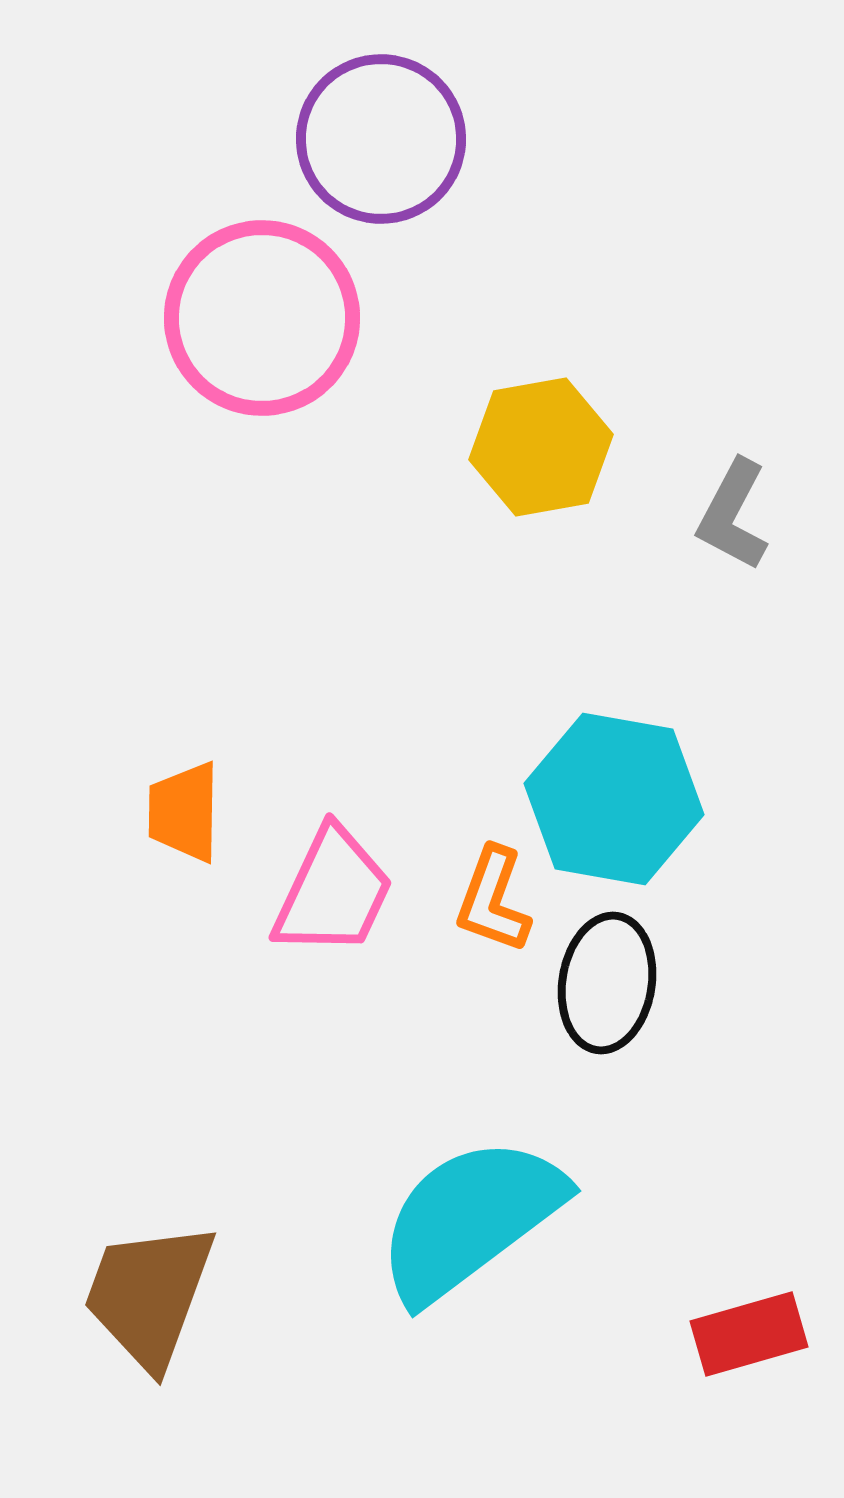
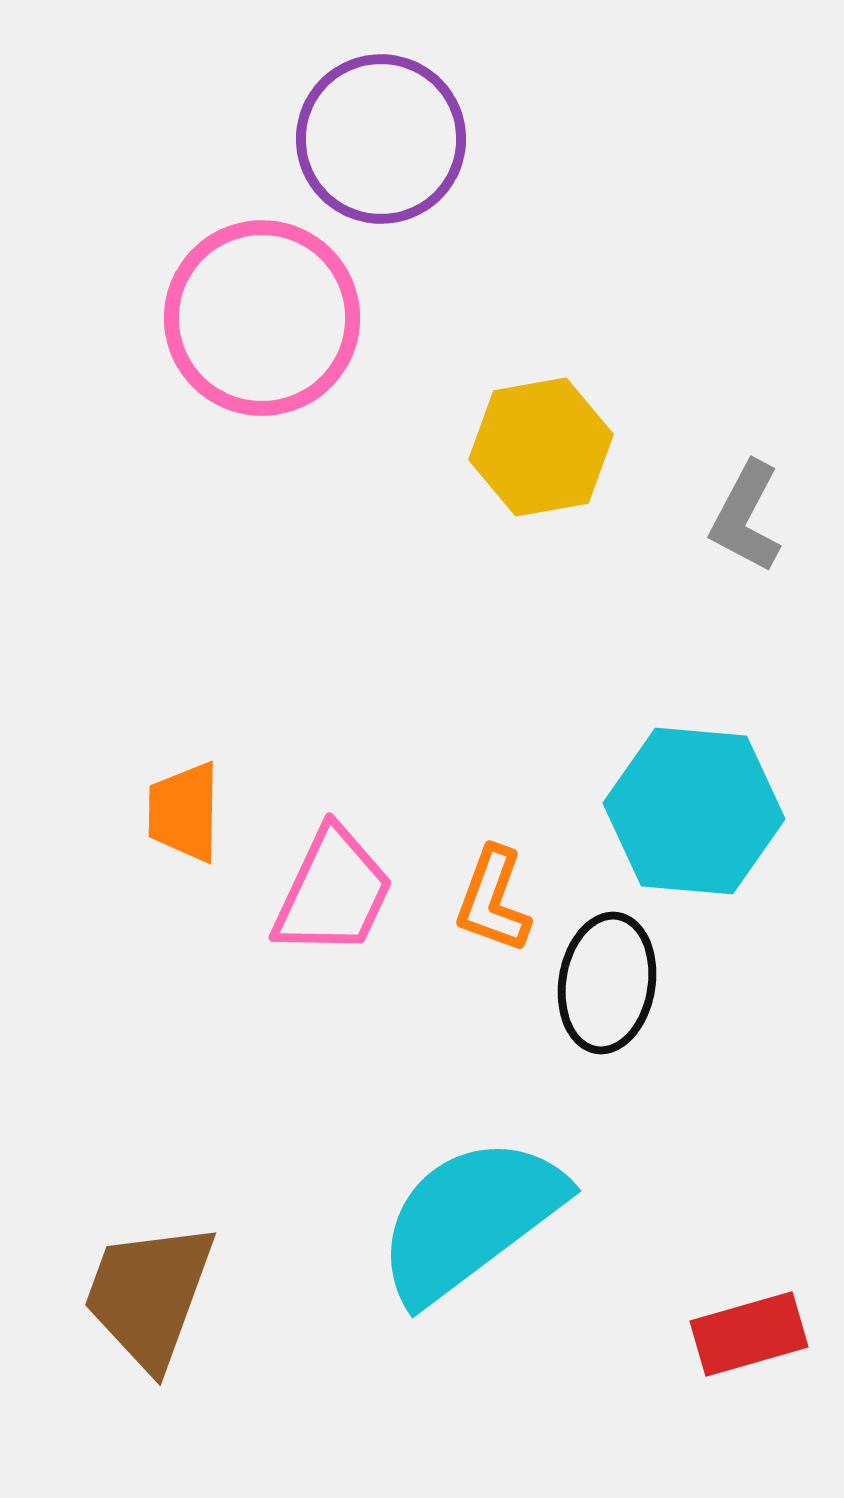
gray L-shape: moved 13 px right, 2 px down
cyan hexagon: moved 80 px right, 12 px down; rotated 5 degrees counterclockwise
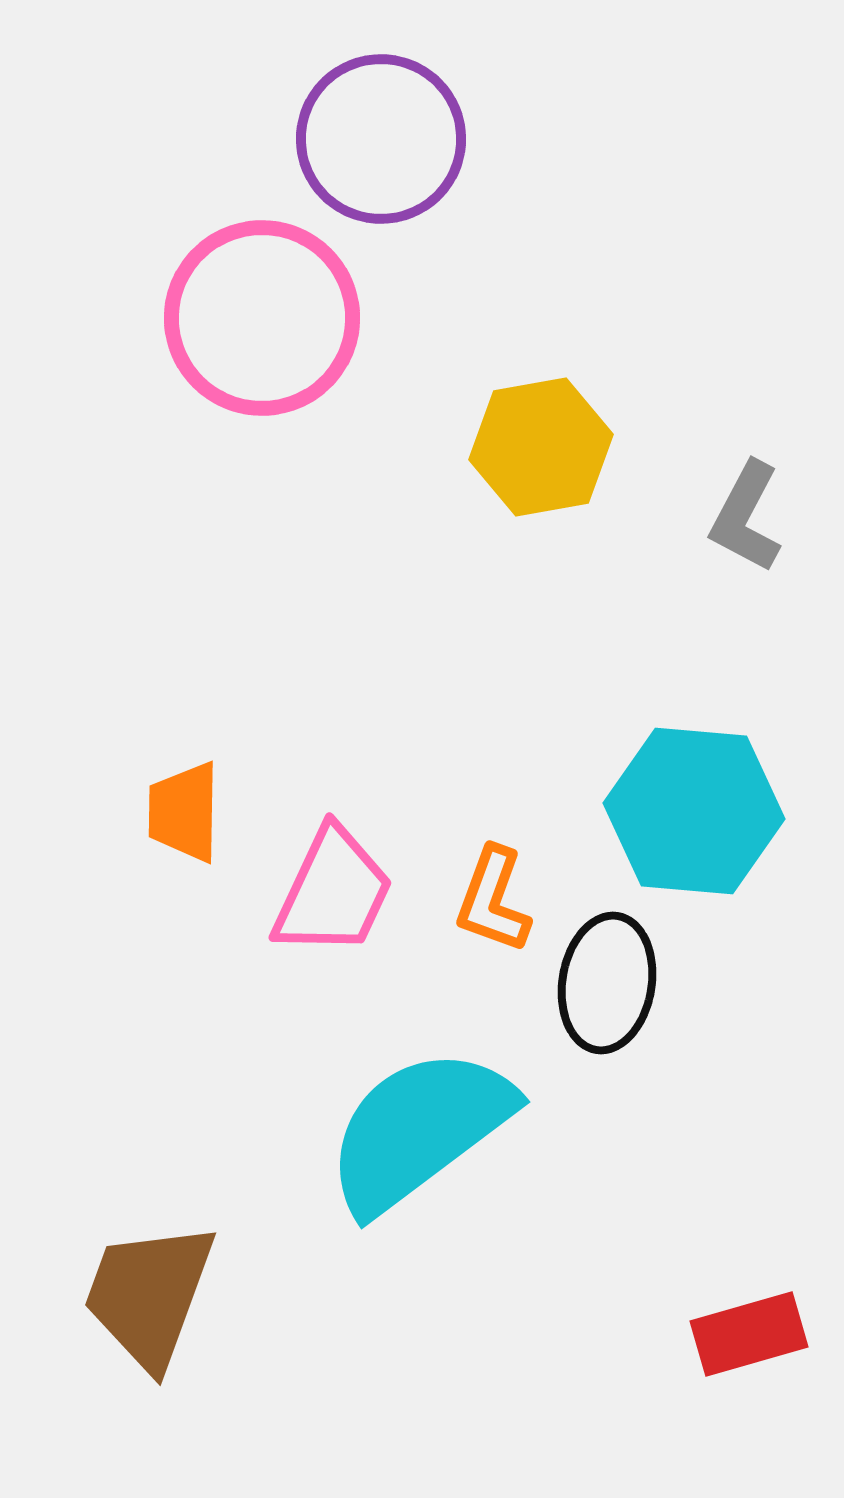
cyan semicircle: moved 51 px left, 89 px up
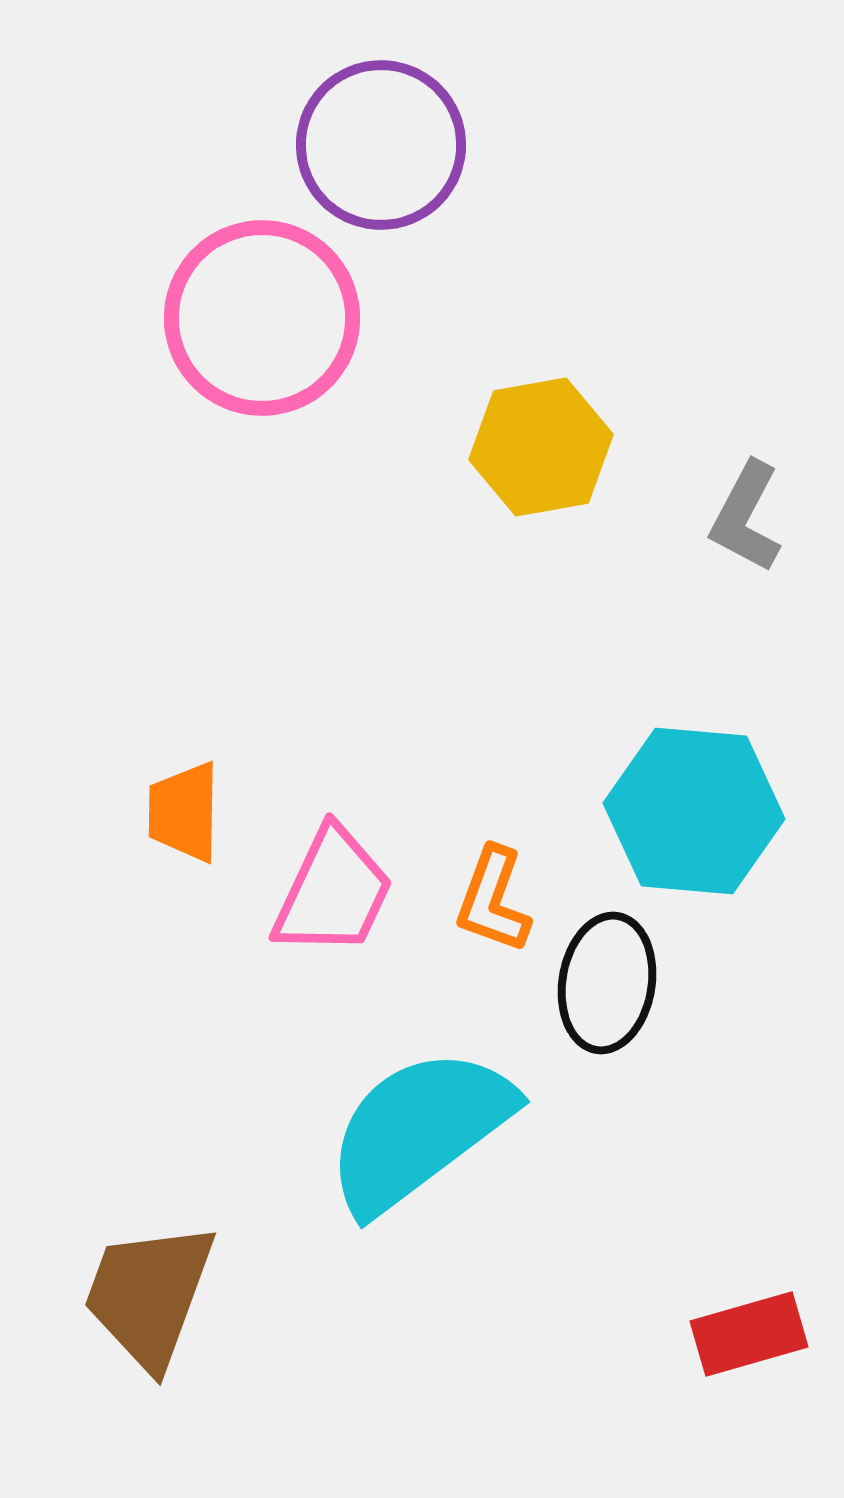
purple circle: moved 6 px down
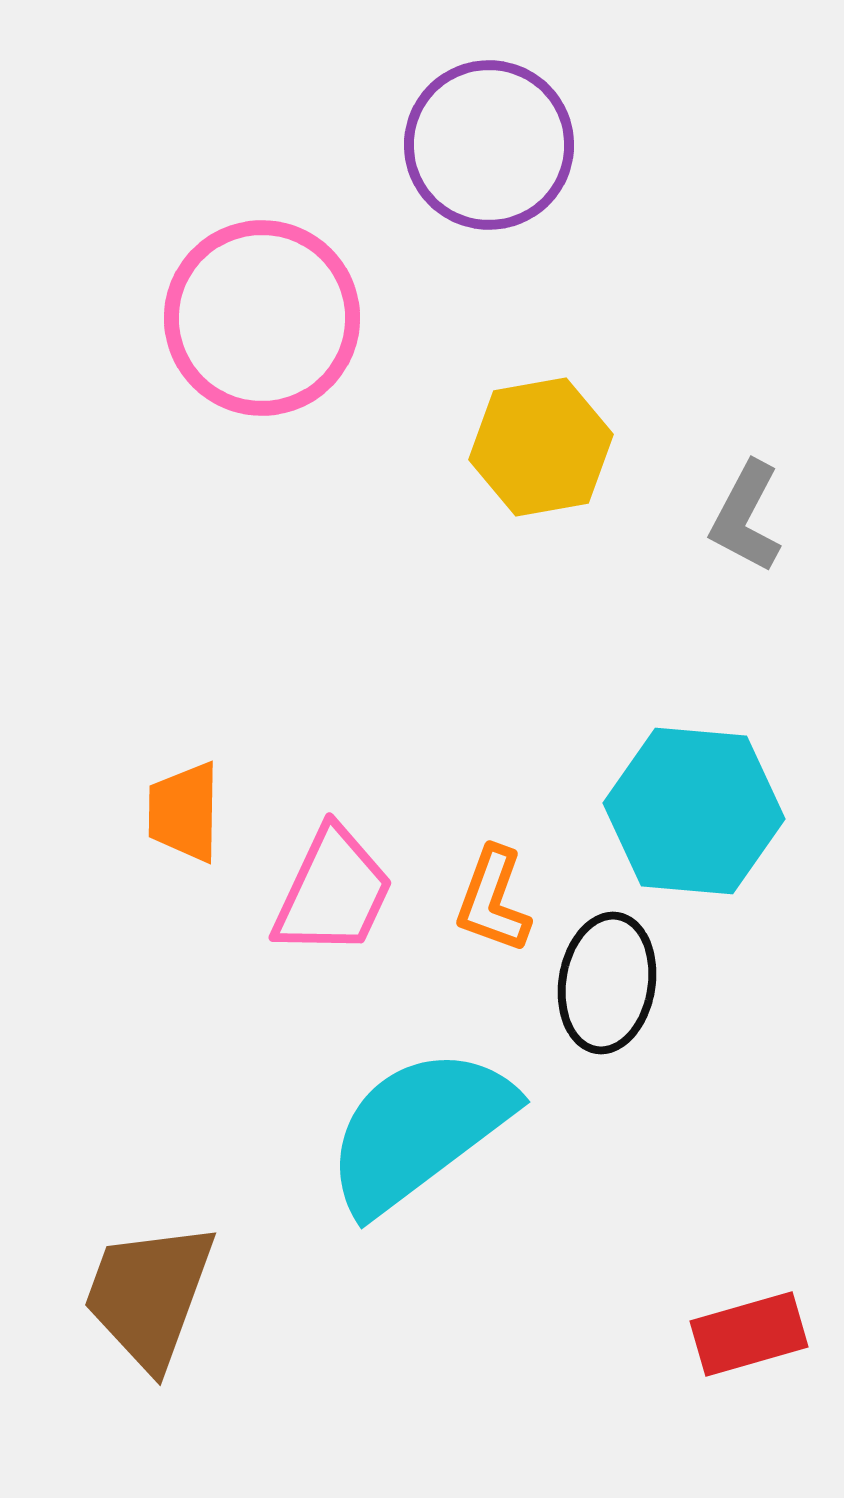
purple circle: moved 108 px right
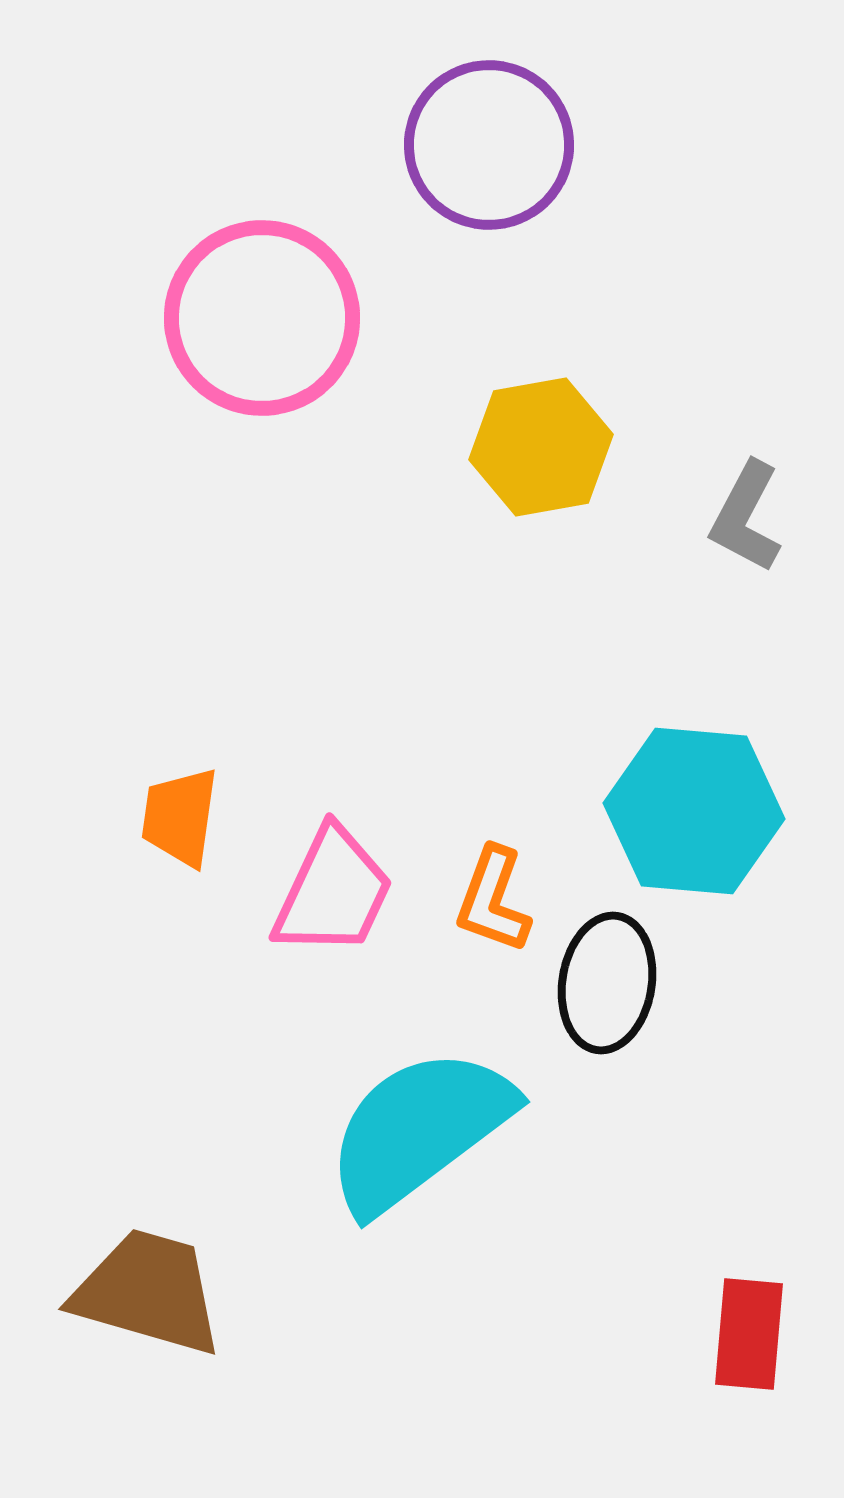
orange trapezoid: moved 4 px left, 5 px down; rotated 7 degrees clockwise
brown trapezoid: moved 1 px left, 3 px up; rotated 86 degrees clockwise
red rectangle: rotated 69 degrees counterclockwise
